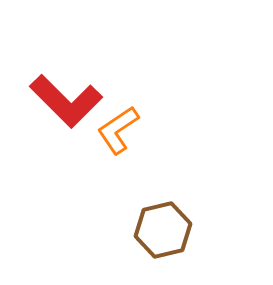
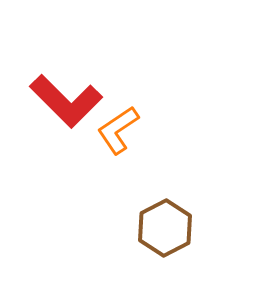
brown hexagon: moved 2 px right, 2 px up; rotated 14 degrees counterclockwise
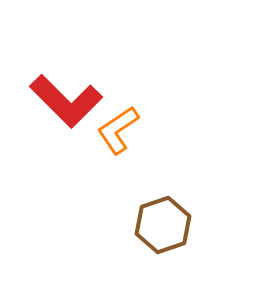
brown hexagon: moved 2 px left, 3 px up; rotated 8 degrees clockwise
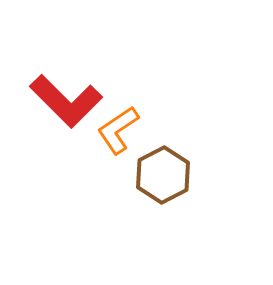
brown hexagon: moved 50 px up; rotated 8 degrees counterclockwise
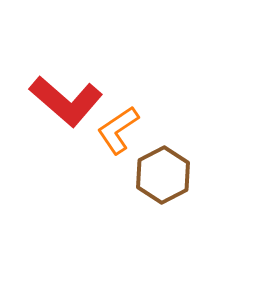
red L-shape: rotated 4 degrees counterclockwise
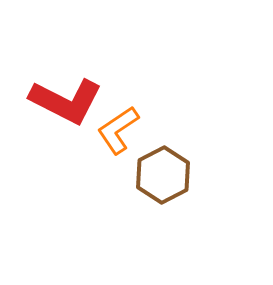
red L-shape: rotated 14 degrees counterclockwise
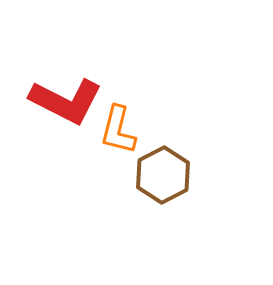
orange L-shape: rotated 42 degrees counterclockwise
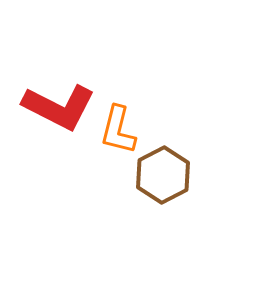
red L-shape: moved 7 px left, 6 px down
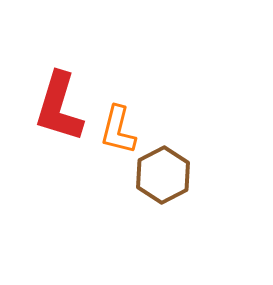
red L-shape: rotated 80 degrees clockwise
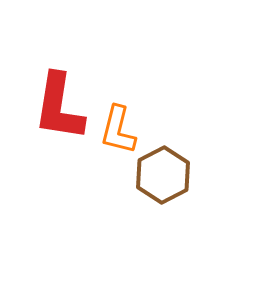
red L-shape: rotated 8 degrees counterclockwise
